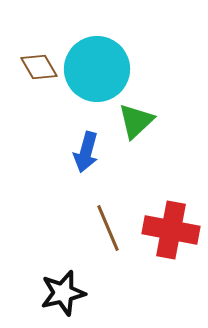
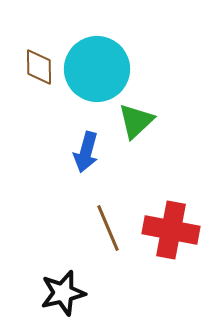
brown diamond: rotated 30 degrees clockwise
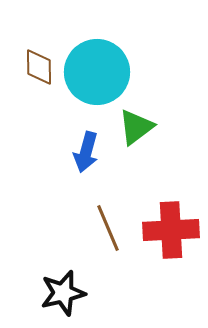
cyan circle: moved 3 px down
green triangle: moved 6 px down; rotated 6 degrees clockwise
red cross: rotated 14 degrees counterclockwise
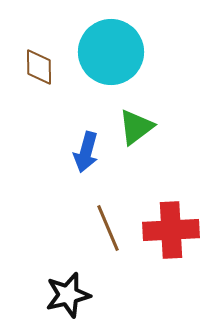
cyan circle: moved 14 px right, 20 px up
black star: moved 5 px right, 2 px down
